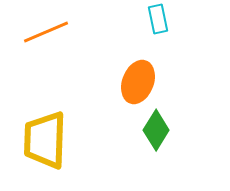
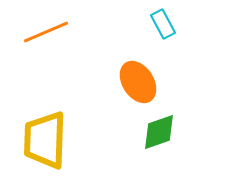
cyan rectangle: moved 5 px right, 5 px down; rotated 16 degrees counterclockwise
orange ellipse: rotated 54 degrees counterclockwise
green diamond: moved 3 px right, 2 px down; rotated 39 degrees clockwise
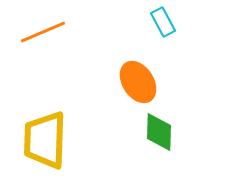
cyan rectangle: moved 2 px up
orange line: moved 3 px left
green diamond: rotated 69 degrees counterclockwise
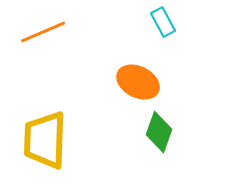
orange ellipse: rotated 30 degrees counterclockwise
green diamond: rotated 18 degrees clockwise
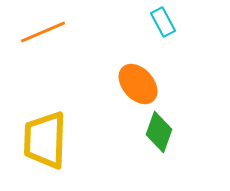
orange ellipse: moved 2 px down; rotated 21 degrees clockwise
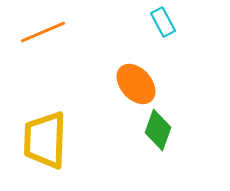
orange ellipse: moved 2 px left
green diamond: moved 1 px left, 2 px up
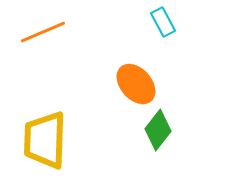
green diamond: rotated 18 degrees clockwise
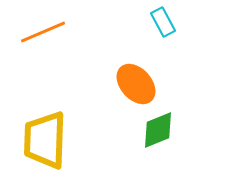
green diamond: rotated 30 degrees clockwise
